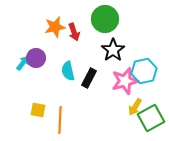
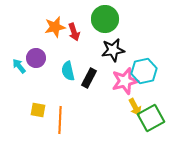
black star: rotated 25 degrees clockwise
cyan arrow: moved 4 px left, 3 px down; rotated 77 degrees counterclockwise
yellow arrow: rotated 60 degrees counterclockwise
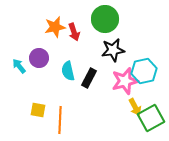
purple circle: moved 3 px right
